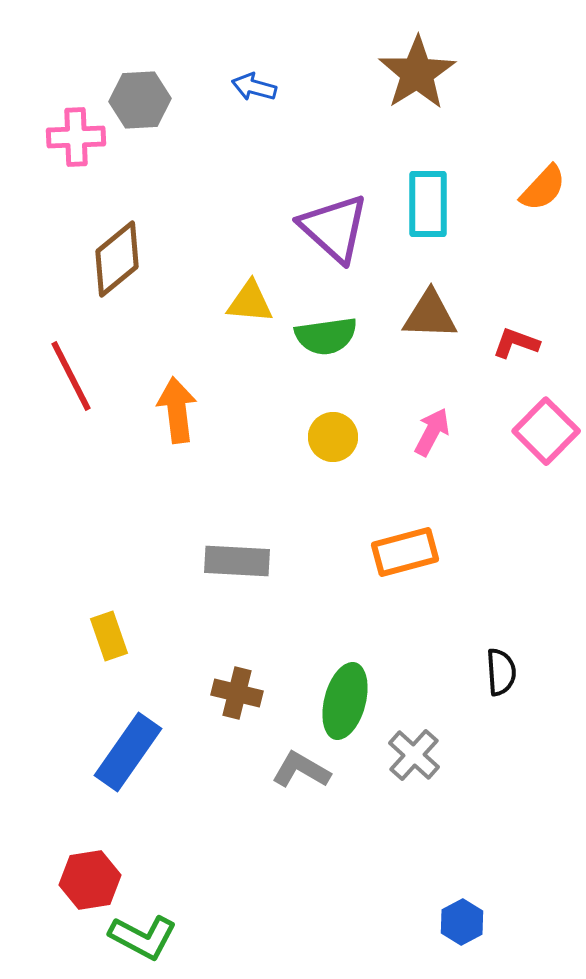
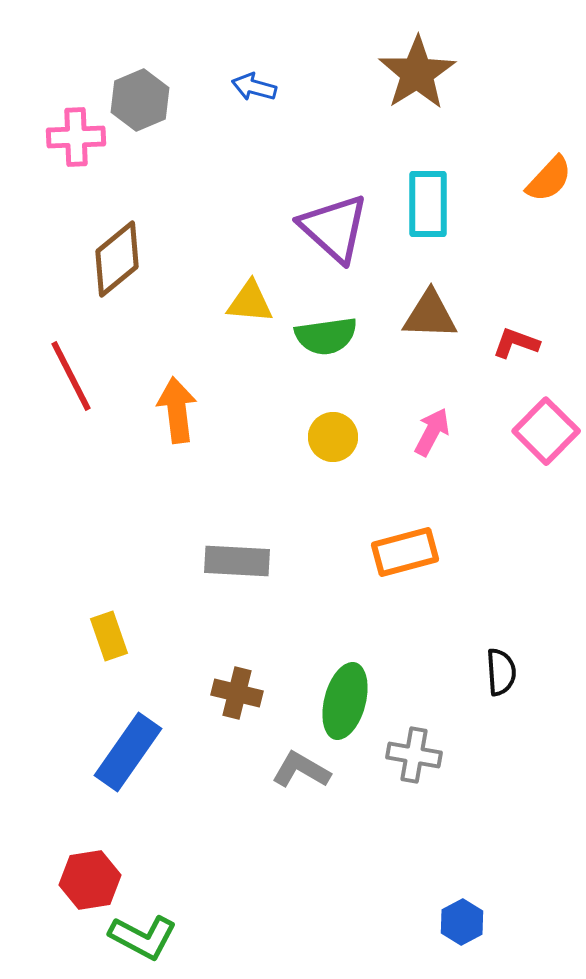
gray hexagon: rotated 20 degrees counterclockwise
orange semicircle: moved 6 px right, 9 px up
gray cross: rotated 32 degrees counterclockwise
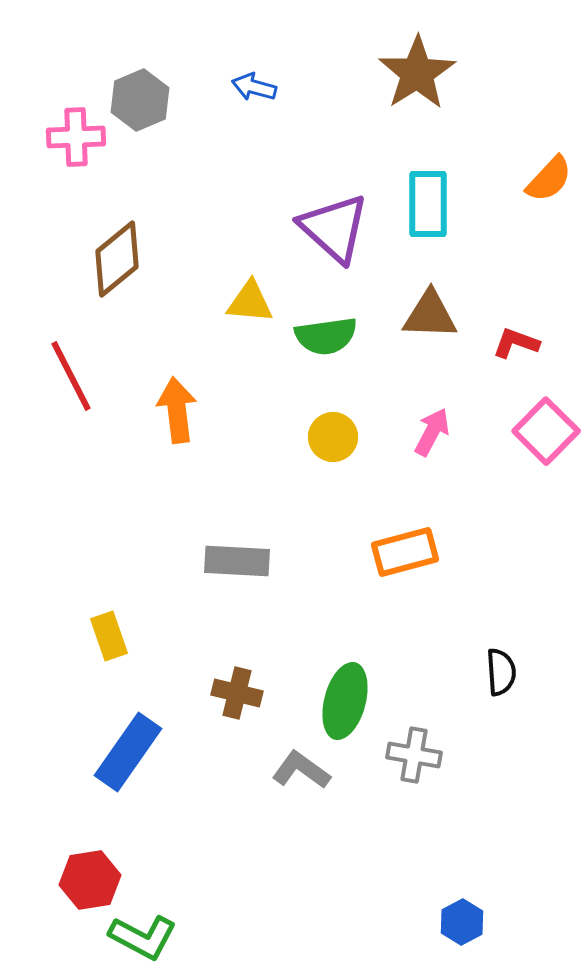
gray L-shape: rotated 6 degrees clockwise
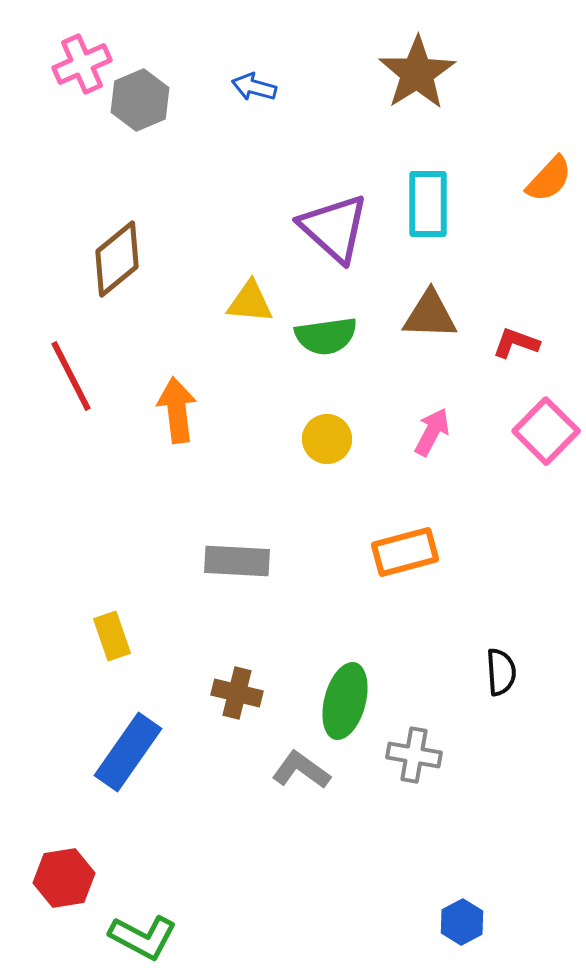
pink cross: moved 6 px right, 73 px up; rotated 22 degrees counterclockwise
yellow circle: moved 6 px left, 2 px down
yellow rectangle: moved 3 px right
red hexagon: moved 26 px left, 2 px up
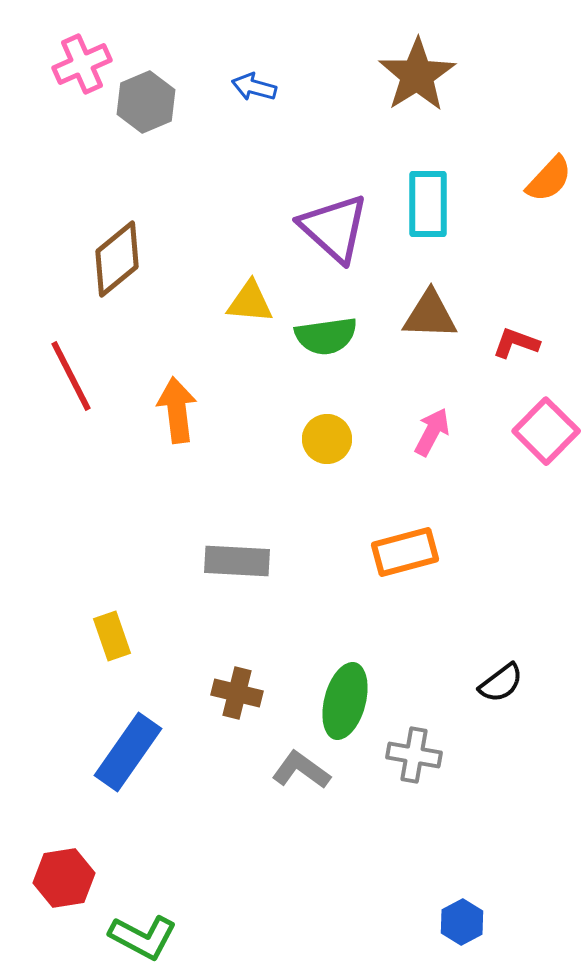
brown star: moved 2 px down
gray hexagon: moved 6 px right, 2 px down
black semicircle: moved 11 px down; rotated 57 degrees clockwise
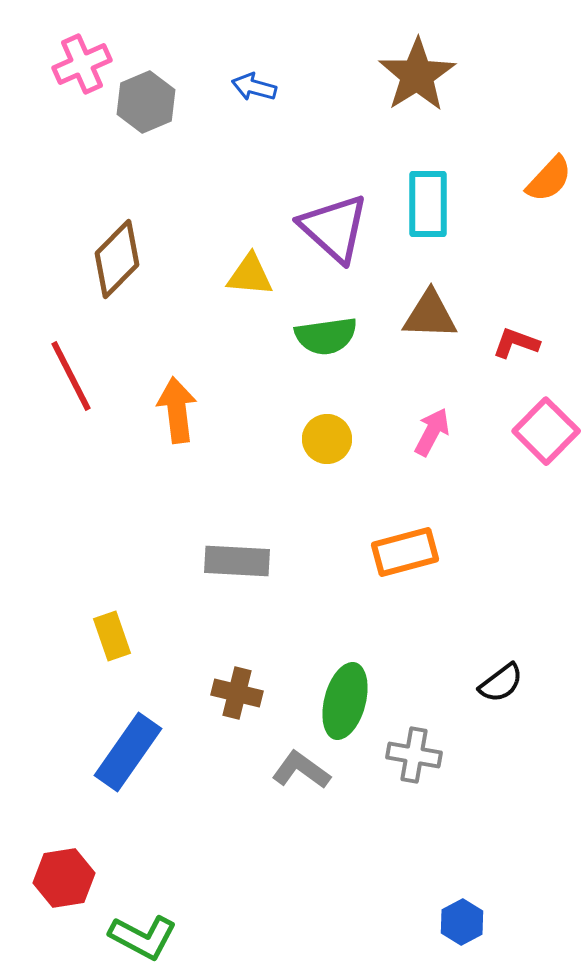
brown diamond: rotated 6 degrees counterclockwise
yellow triangle: moved 27 px up
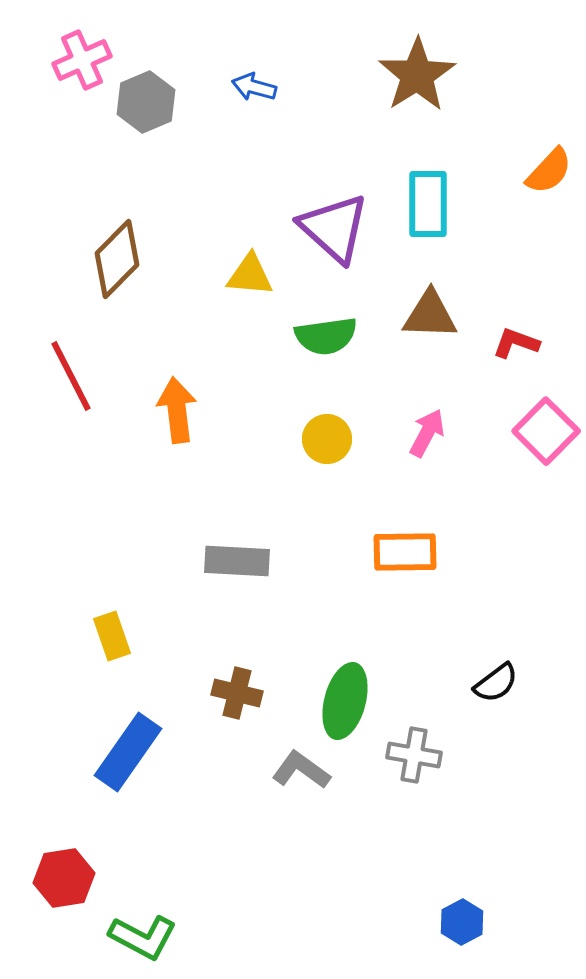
pink cross: moved 4 px up
orange semicircle: moved 8 px up
pink arrow: moved 5 px left, 1 px down
orange rectangle: rotated 14 degrees clockwise
black semicircle: moved 5 px left
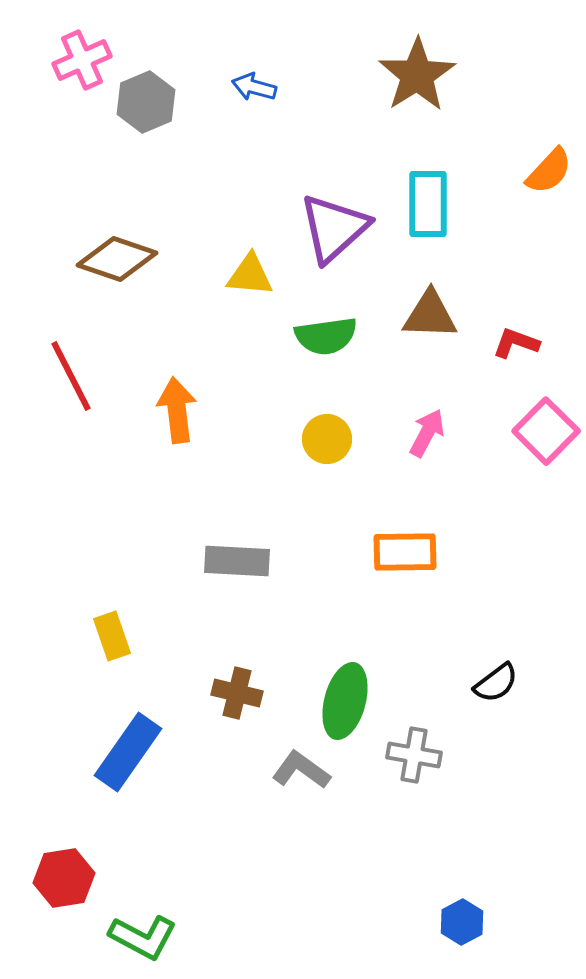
purple triangle: rotated 36 degrees clockwise
brown diamond: rotated 64 degrees clockwise
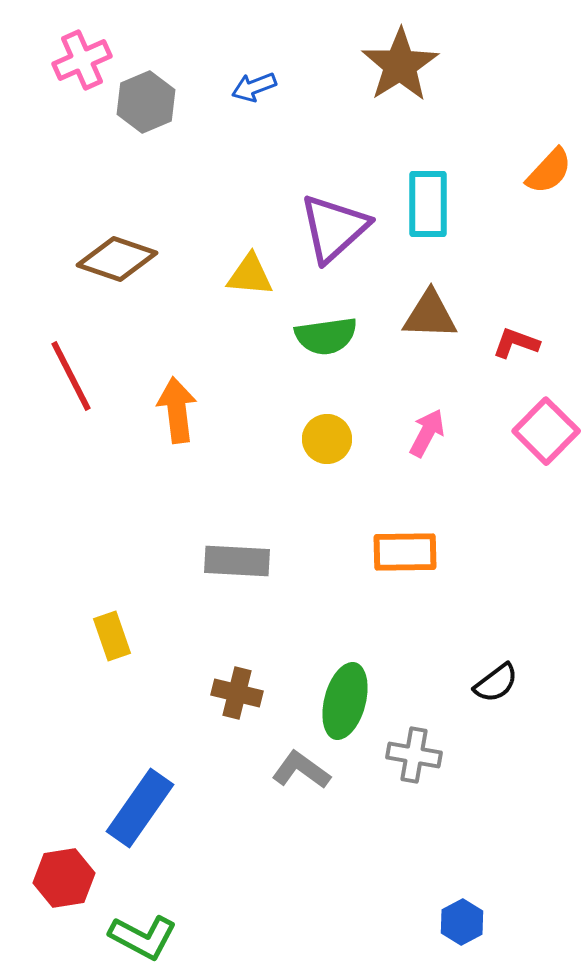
brown star: moved 17 px left, 10 px up
blue arrow: rotated 36 degrees counterclockwise
blue rectangle: moved 12 px right, 56 px down
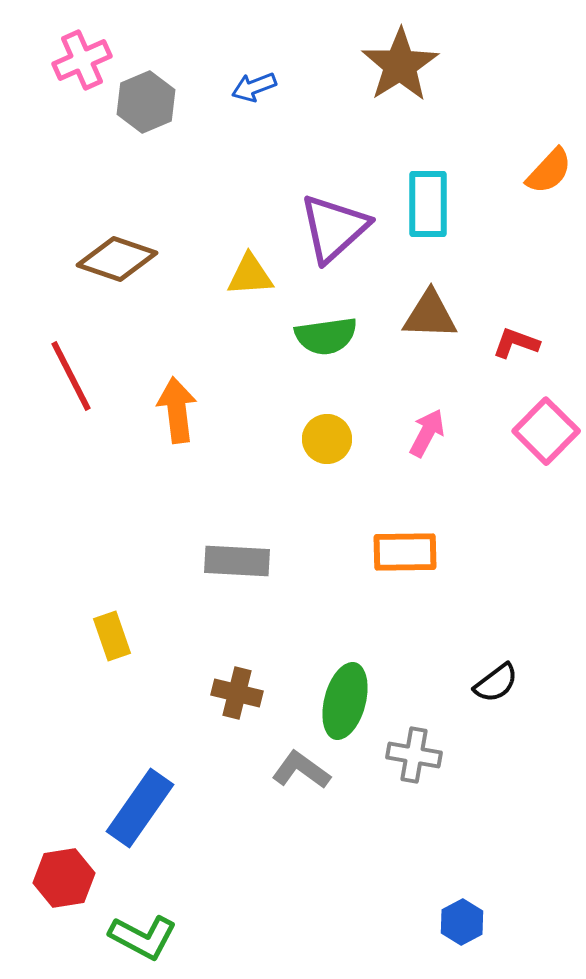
yellow triangle: rotated 9 degrees counterclockwise
